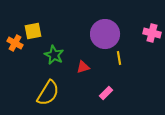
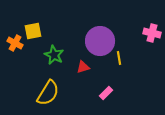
purple circle: moved 5 px left, 7 px down
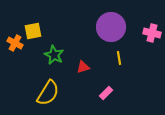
purple circle: moved 11 px right, 14 px up
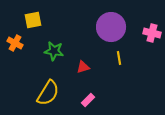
yellow square: moved 11 px up
green star: moved 4 px up; rotated 18 degrees counterclockwise
pink rectangle: moved 18 px left, 7 px down
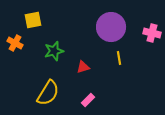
green star: rotated 24 degrees counterclockwise
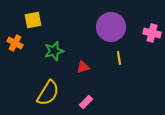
pink rectangle: moved 2 px left, 2 px down
